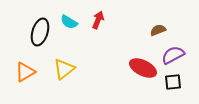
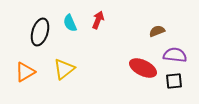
cyan semicircle: moved 1 px right, 1 px down; rotated 36 degrees clockwise
brown semicircle: moved 1 px left, 1 px down
purple semicircle: moved 2 px right; rotated 35 degrees clockwise
black square: moved 1 px right, 1 px up
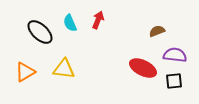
black ellipse: rotated 64 degrees counterclockwise
yellow triangle: rotated 45 degrees clockwise
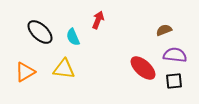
cyan semicircle: moved 3 px right, 14 px down
brown semicircle: moved 7 px right, 1 px up
red ellipse: rotated 16 degrees clockwise
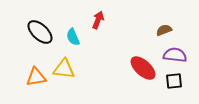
orange triangle: moved 11 px right, 5 px down; rotated 20 degrees clockwise
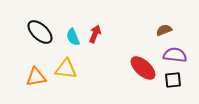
red arrow: moved 3 px left, 14 px down
yellow triangle: moved 2 px right
black square: moved 1 px left, 1 px up
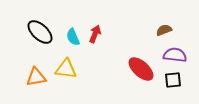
red ellipse: moved 2 px left, 1 px down
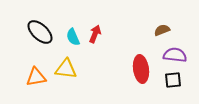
brown semicircle: moved 2 px left
red ellipse: rotated 40 degrees clockwise
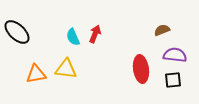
black ellipse: moved 23 px left
orange triangle: moved 3 px up
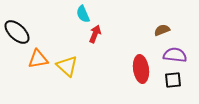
cyan semicircle: moved 10 px right, 23 px up
yellow triangle: moved 1 px right, 3 px up; rotated 35 degrees clockwise
orange triangle: moved 2 px right, 15 px up
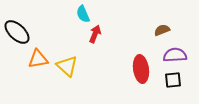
purple semicircle: rotated 10 degrees counterclockwise
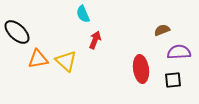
red arrow: moved 6 px down
purple semicircle: moved 4 px right, 3 px up
yellow triangle: moved 1 px left, 5 px up
